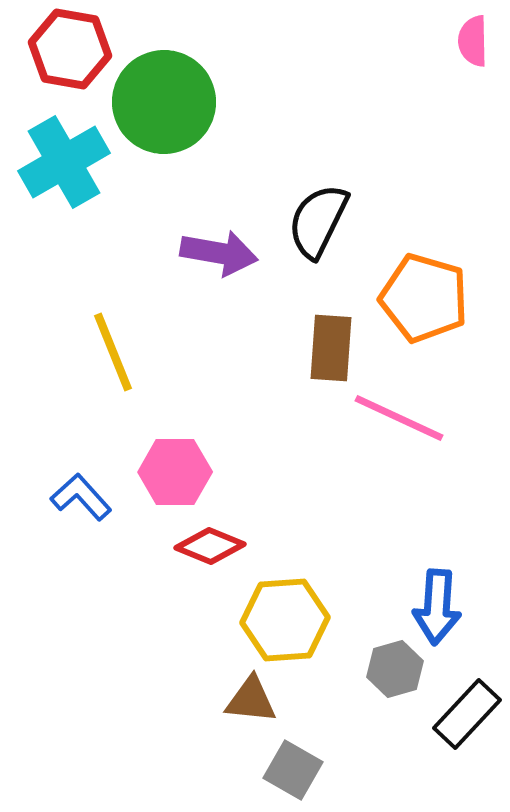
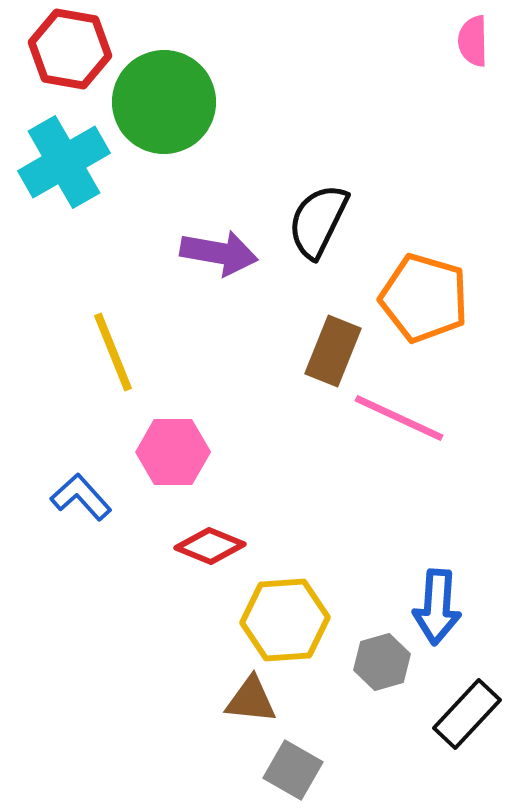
brown rectangle: moved 2 px right, 3 px down; rotated 18 degrees clockwise
pink hexagon: moved 2 px left, 20 px up
gray hexagon: moved 13 px left, 7 px up
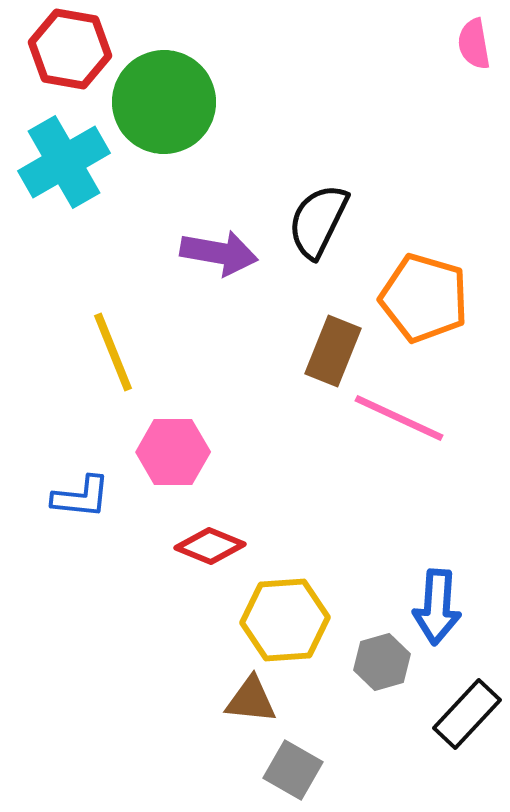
pink semicircle: moved 1 px right, 3 px down; rotated 9 degrees counterclockwise
blue L-shape: rotated 138 degrees clockwise
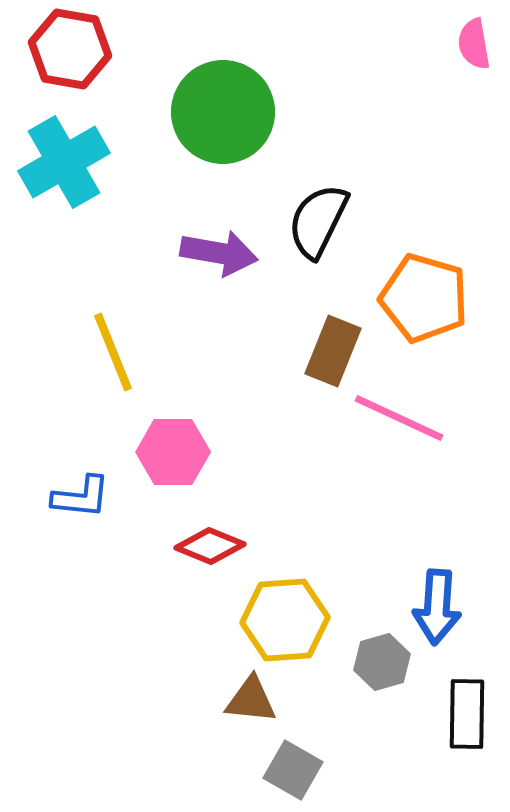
green circle: moved 59 px right, 10 px down
black rectangle: rotated 42 degrees counterclockwise
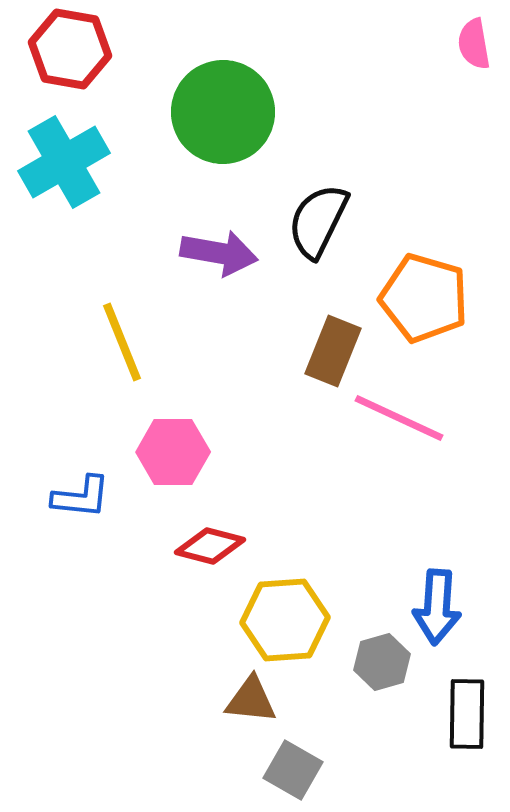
yellow line: moved 9 px right, 10 px up
red diamond: rotated 8 degrees counterclockwise
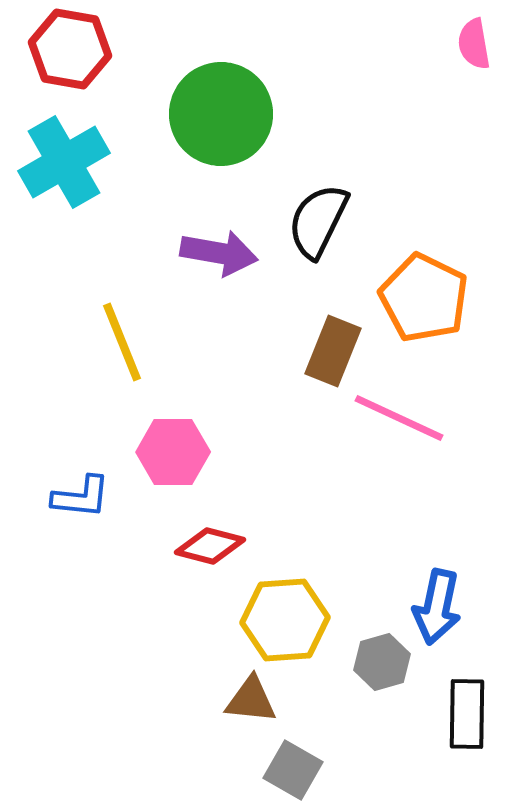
green circle: moved 2 px left, 2 px down
orange pentagon: rotated 10 degrees clockwise
blue arrow: rotated 8 degrees clockwise
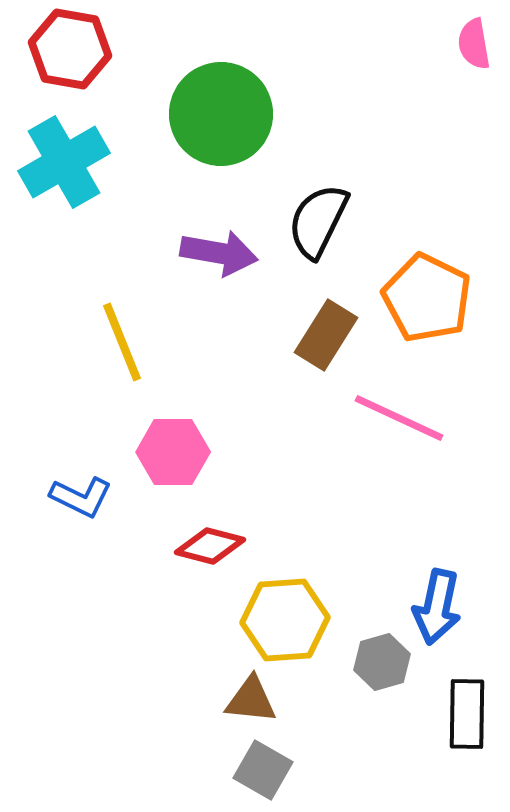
orange pentagon: moved 3 px right
brown rectangle: moved 7 px left, 16 px up; rotated 10 degrees clockwise
blue L-shape: rotated 20 degrees clockwise
gray square: moved 30 px left
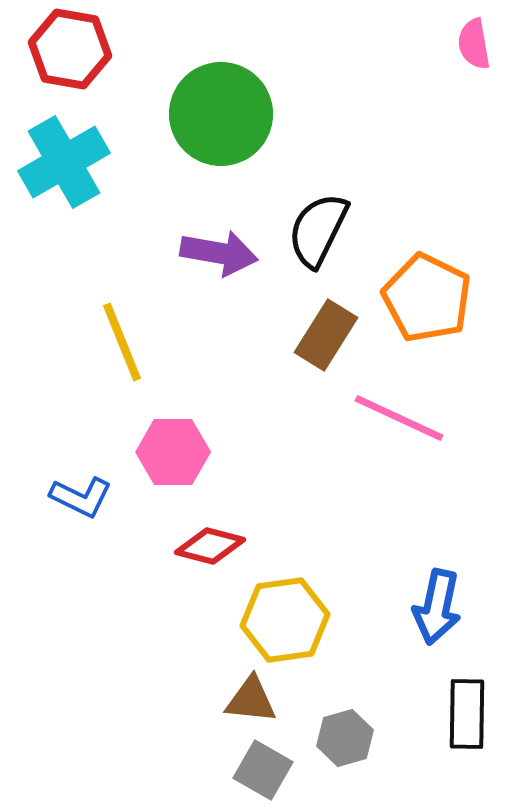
black semicircle: moved 9 px down
yellow hexagon: rotated 4 degrees counterclockwise
gray hexagon: moved 37 px left, 76 px down
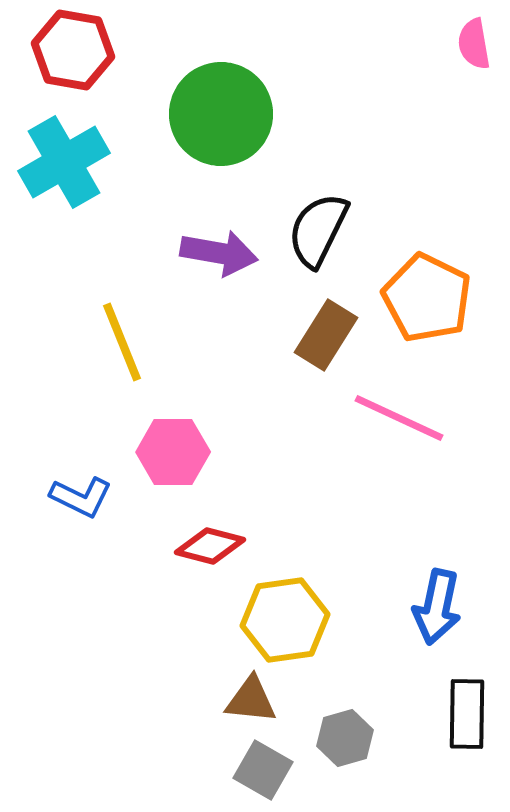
red hexagon: moved 3 px right, 1 px down
